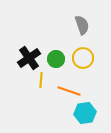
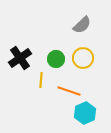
gray semicircle: rotated 66 degrees clockwise
black cross: moved 9 px left
cyan hexagon: rotated 15 degrees counterclockwise
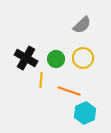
black cross: moved 6 px right; rotated 25 degrees counterclockwise
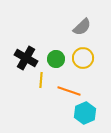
gray semicircle: moved 2 px down
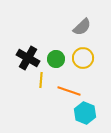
black cross: moved 2 px right
cyan hexagon: rotated 15 degrees counterclockwise
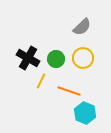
yellow line: moved 1 px down; rotated 21 degrees clockwise
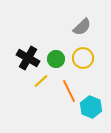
yellow line: rotated 21 degrees clockwise
orange line: rotated 45 degrees clockwise
cyan hexagon: moved 6 px right, 6 px up
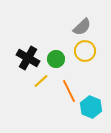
yellow circle: moved 2 px right, 7 px up
